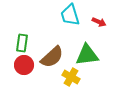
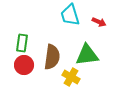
brown semicircle: rotated 40 degrees counterclockwise
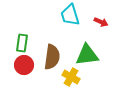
red arrow: moved 2 px right
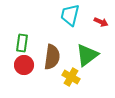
cyan trapezoid: rotated 30 degrees clockwise
green triangle: rotated 30 degrees counterclockwise
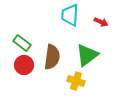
cyan trapezoid: rotated 10 degrees counterclockwise
green rectangle: rotated 60 degrees counterclockwise
yellow cross: moved 5 px right, 4 px down; rotated 12 degrees counterclockwise
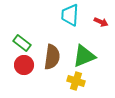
green triangle: moved 3 px left, 1 px down; rotated 15 degrees clockwise
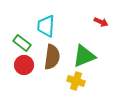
cyan trapezoid: moved 24 px left, 11 px down
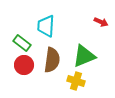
brown semicircle: moved 3 px down
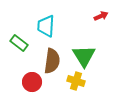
red arrow: moved 6 px up; rotated 48 degrees counterclockwise
green rectangle: moved 3 px left
green triangle: rotated 40 degrees counterclockwise
brown semicircle: moved 1 px down
red circle: moved 8 px right, 17 px down
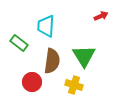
yellow cross: moved 2 px left, 4 px down
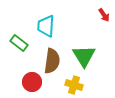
red arrow: moved 3 px right, 1 px up; rotated 80 degrees clockwise
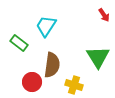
cyan trapezoid: rotated 30 degrees clockwise
green triangle: moved 14 px right, 1 px down
brown semicircle: moved 4 px down
